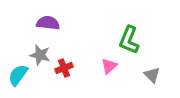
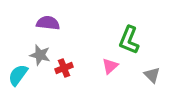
pink triangle: moved 1 px right
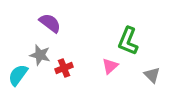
purple semicircle: moved 2 px right; rotated 30 degrees clockwise
green L-shape: moved 1 px left, 1 px down
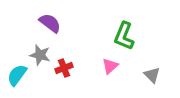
green L-shape: moved 4 px left, 5 px up
cyan semicircle: moved 1 px left
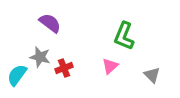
gray star: moved 2 px down
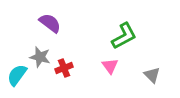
green L-shape: rotated 140 degrees counterclockwise
pink triangle: rotated 24 degrees counterclockwise
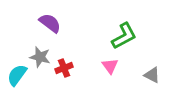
gray triangle: rotated 18 degrees counterclockwise
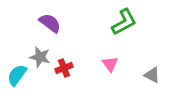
green L-shape: moved 14 px up
pink triangle: moved 2 px up
